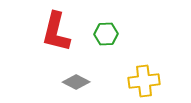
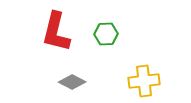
gray diamond: moved 4 px left
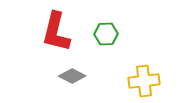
gray diamond: moved 6 px up
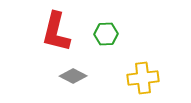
gray diamond: moved 1 px right
yellow cross: moved 1 px left, 3 px up
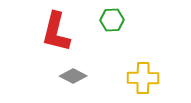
green hexagon: moved 6 px right, 14 px up
yellow cross: rotated 8 degrees clockwise
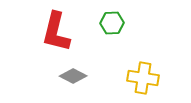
green hexagon: moved 3 px down
yellow cross: rotated 8 degrees clockwise
